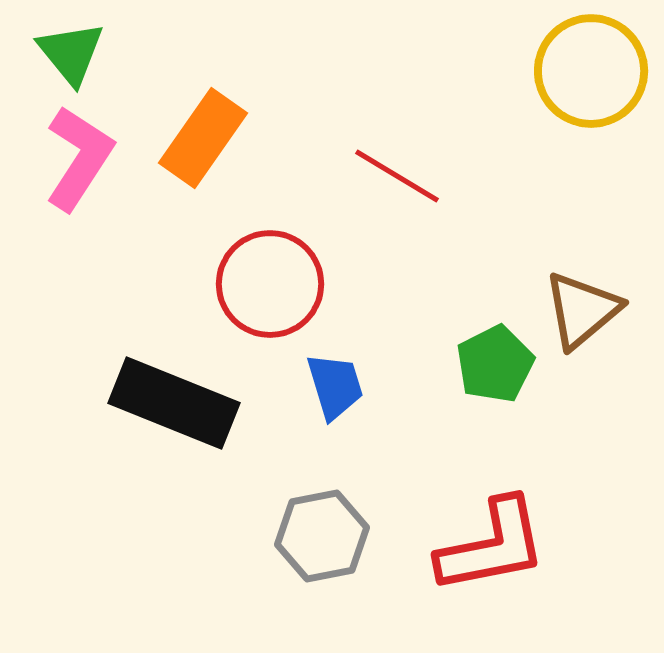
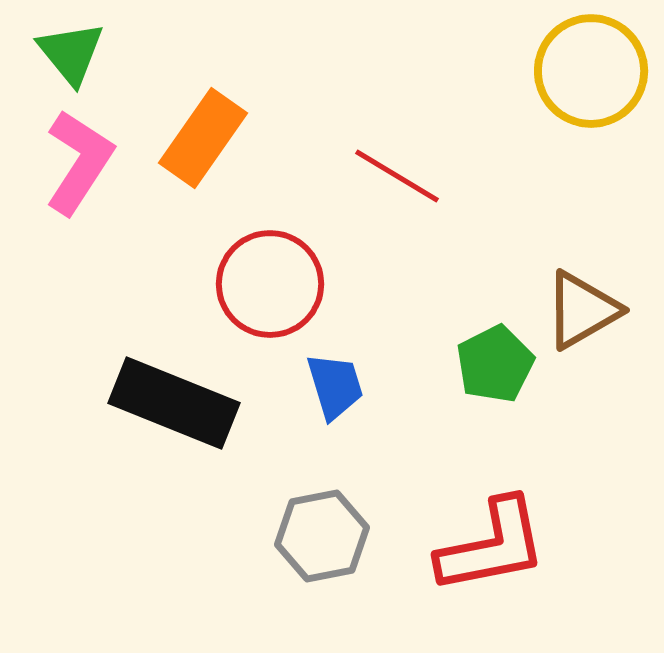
pink L-shape: moved 4 px down
brown triangle: rotated 10 degrees clockwise
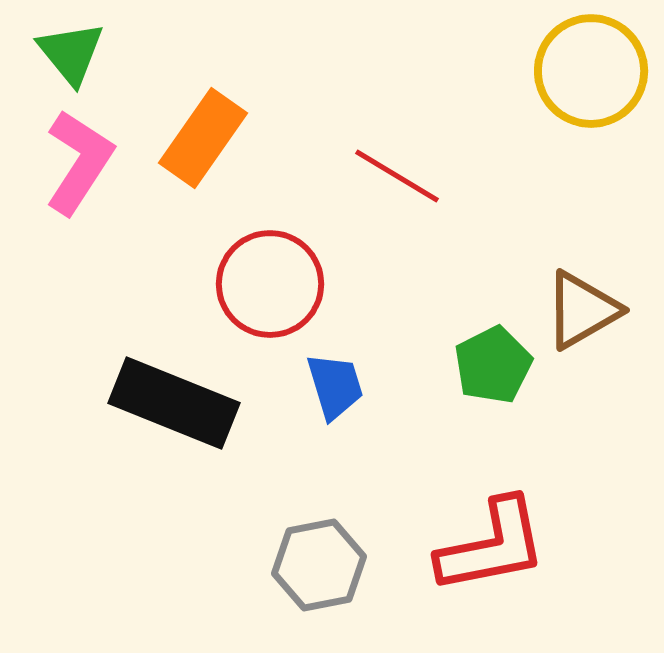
green pentagon: moved 2 px left, 1 px down
gray hexagon: moved 3 px left, 29 px down
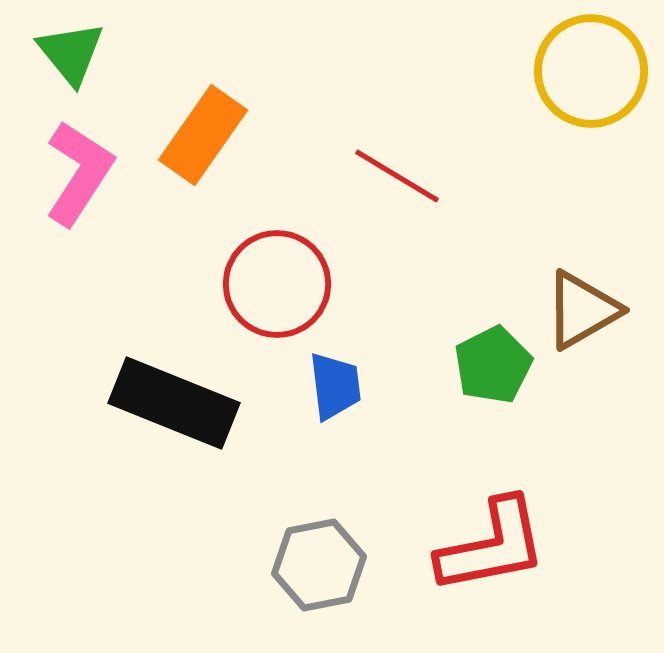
orange rectangle: moved 3 px up
pink L-shape: moved 11 px down
red circle: moved 7 px right
blue trapezoid: rotated 10 degrees clockwise
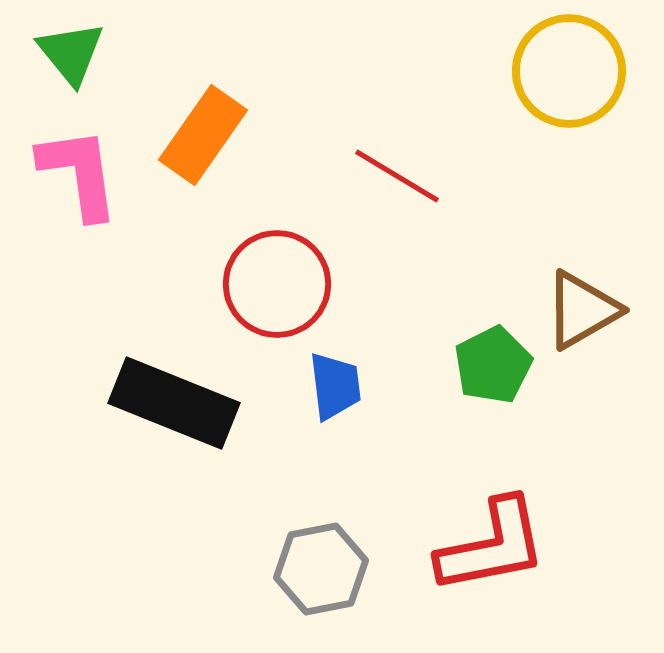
yellow circle: moved 22 px left
pink L-shape: rotated 41 degrees counterclockwise
gray hexagon: moved 2 px right, 4 px down
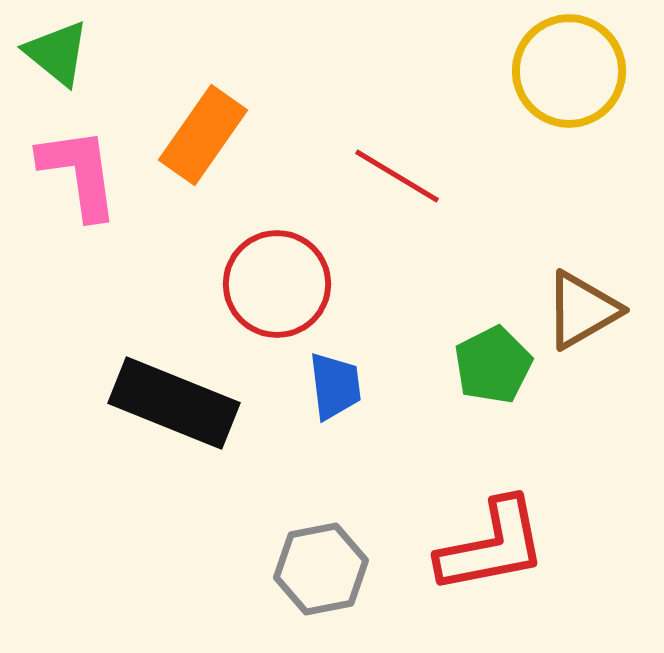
green triangle: moved 14 px left; rotated 12 degrees counterclockwise
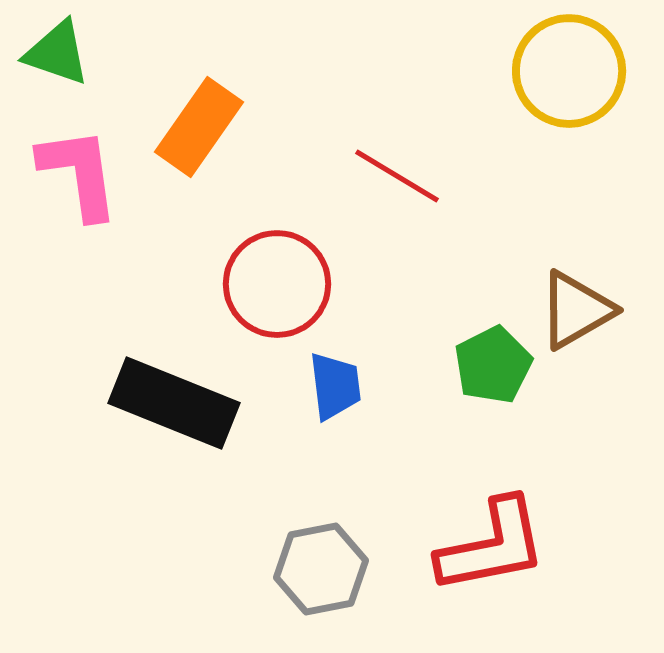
green triangle: rotated 20 degrees counterclockwise
orange rectangle: moved 4 px left, 8 px up
brown triangle: moved 6 px left
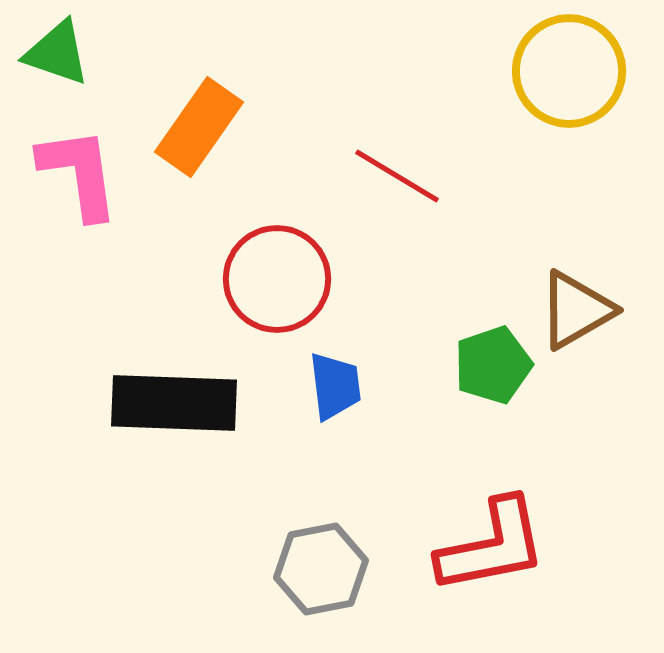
red circle: moved 5 px up
green pentagon: rotated 8 degrees clockwise
black rectangle: rotated 20 degrees counterclockwise
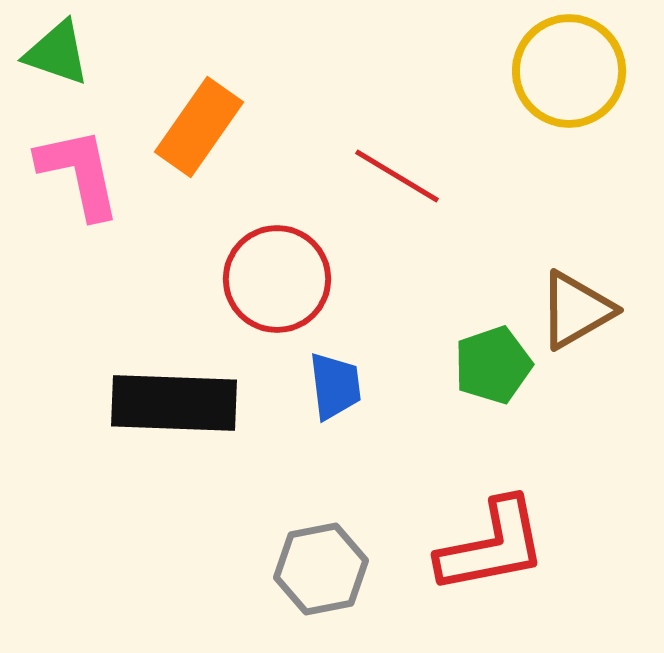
pink L-shape: rotated 4 degrees counterclockwise
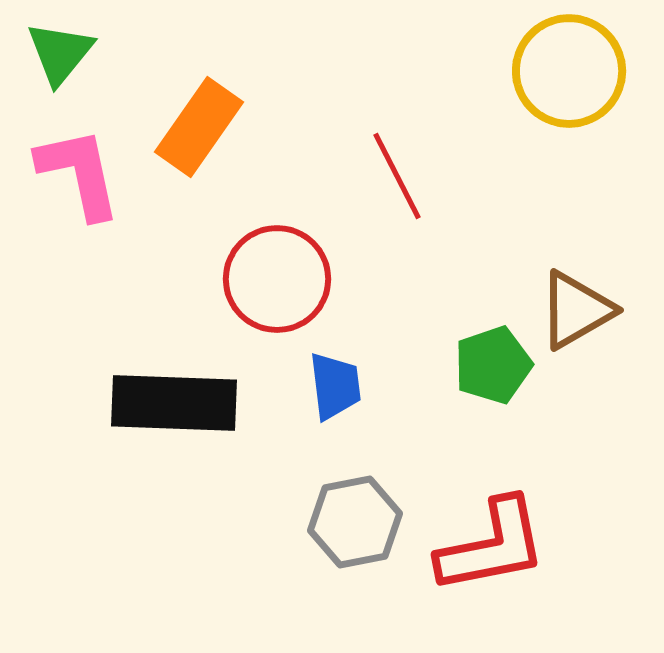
green triangle: moved 3 px right; rotated 50 degrees clockwise
red line: rotated 32 degrees clockwise
gray hexagon: moved 34 px right, 47 px up
